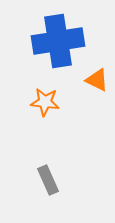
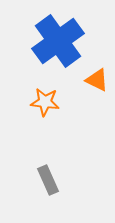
blue cross: rotated 27 degrees counterclockwise
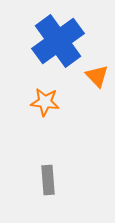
orange triangle: moved 4 px up; rotated 20 degrees clockwise
gray rectangle: rotated 20 degrees clockwise
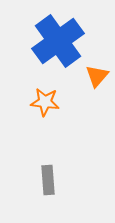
orange triangle: rotated 25 degrees clockwise
